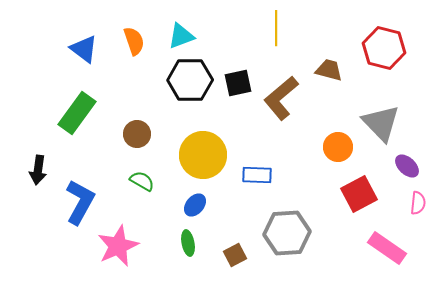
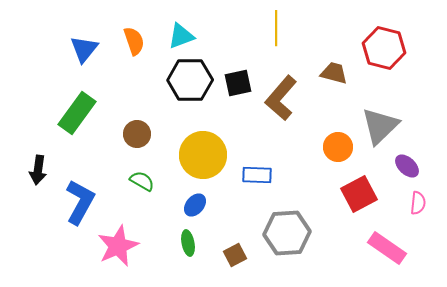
blue triangle: rotated 32 degrees clockwise
brown trapezoid: moved 5 px right, 3 px down
brown L-shape: rotated 9 degrees counterclockwise
gray triangle: moved 1 px left, 3 px down; rotated 30 degrees clockwise
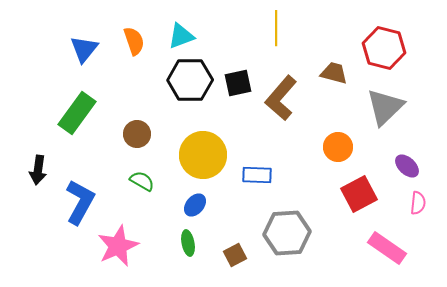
gray triangle: moved 5 px right, 19 px up
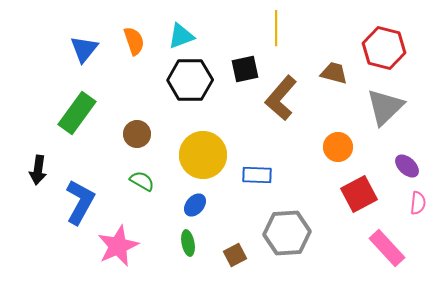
black square: moved 7 px right, 14 px up
pink rectangle: rotated 12 degrees clockwise
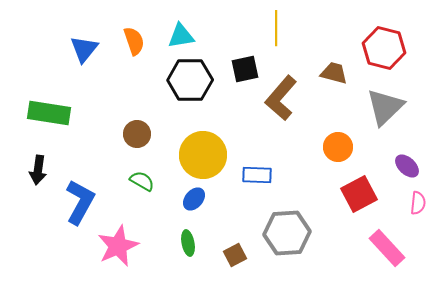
cyan triangle: rotated 12 degrees clockwise
green rectangle: moved 28 px left; rotated 63 degrees clockwise
blue ellipse: moved 1 px left, 6 px up
